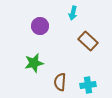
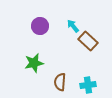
cyan arrow: moved 13 px down; rotated 128 degrees clockwise
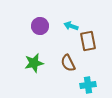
cyan arrow: moved 2 px left; rotated 32 degrees counterclockwise
brown rectangle: rotated 36 degrees clockwise
brown semicircle: moved 8 px right, 19 px up; rotated 30 degrees counterclockwise
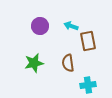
brown semicircle: rotated 18 degrees clockwise
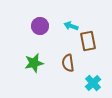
cyan cross: moved 5 px right, 2 px up; rotated 35 degrees counterclockwise
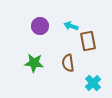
green star: rotated 18 degrees clockwise
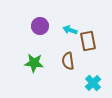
cyan arrow: moved 1 px left, 4 px down
brown semicircle: moved 2 px up
